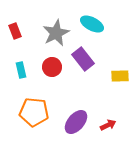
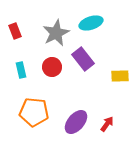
cyan ellipse: moved 1 px left, 1 px up; rotated 45 degrees counterclockwise
red arrow: moved 1 px left, 1 px up; rotated 28 degrees counterclockwise
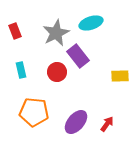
purple rectangle: moved 5 px left, 3 px up
red circle: moved 5 px right, 5 px down
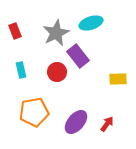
yellow rectangle: moved 2 px left, 3 px down
orange pentagon: rotated 16 degrees counterclockwise
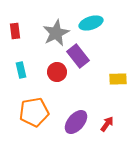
red rectangle: rotated 14 degrees clockwise
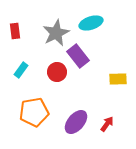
cyan rectangle: rotated 49 degrees clockwise
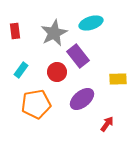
gray star: moved 2 px left
orange pentagon: moved 2 px right, 8 px up
purple ellipse: moved 6 px right, 23 px up; rotated 10 degrees clockwise
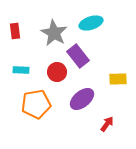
gray star: rotated 16 degrees counterclockwise
cyan rectangle: rotated 56 degrees clockwise
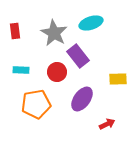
purple ellipse: rotated 15 degrees counterclockwise
red arrow: rotated 28 degrees clockwise
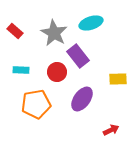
red rectangle: rotated 42 degrees counterclockwise
red arrow: moved 4 px right, 6 px down
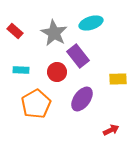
orange pentagon: rotated 20 degrees counterclockwise
